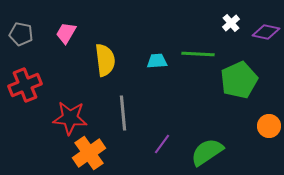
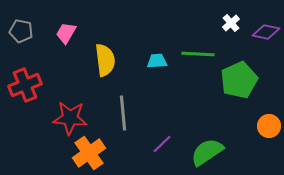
gray pentagon: moved 3 px up
purple line: rotated 10 degrees clockwise
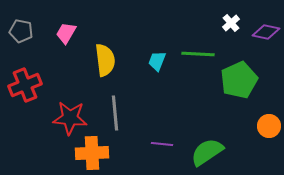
cyan trapezoid: rotated 65 degrees counterclockwise
gray line: moved 8 px left
purple line: rotated 50 degrees clockwise
orange cross: moved 3 px right; rotated 32 degrees clockwise
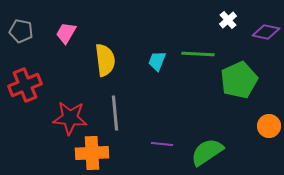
white cross: moved 3 px left, 3 px up
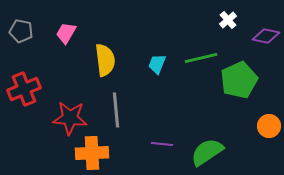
purple diamond: moved 4 px down
green line: moved 3 px right, 4 px down; rotated 16 degrees counterclockwise
cyan trapezoid: moved 3 px down
red cross: moved 1 px left, 4 px down
gray line: moved 1 px right, 3 px up
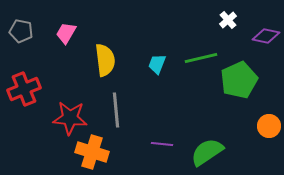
orange cross: moved 1 px up; rotated 20 degrees clockwise
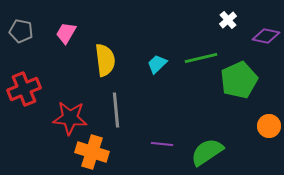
cyan trapezoid: rotated 25 degrees clockwise
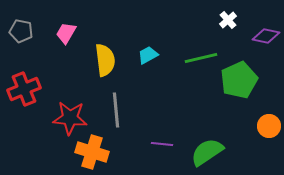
cyan trapezoid: moved 9 px left, 9 px up; rotated 15 degrees clockwise
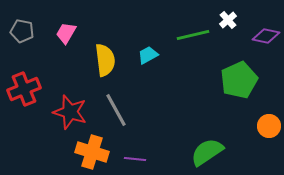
gray pentagon: moved 1 px right
green line: moved 8 px left, 23 px up
gray line: rotated 24 degrees counterclockwise
red star: moved 6 px up; rotated 12 degrees clockwise
purple line: moved 27 px left, 15 px down
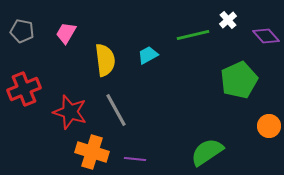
purple diamond: rotated 36 degrees clockwise
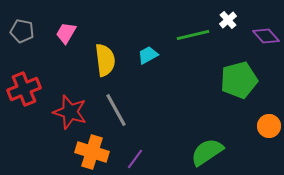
green pentagon: rotated 9 degrees clockwise
purple line: rotated 60 degrees counterclockwise
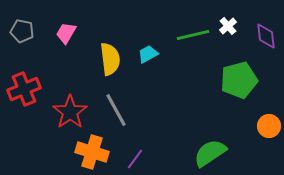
white cross: moved 6 px down
purple diamond: rotated 36 degrees clockwise
cyan trapezoid: moved 1 px up
yellow semicircle: moved 5 px right, 1 px up
red star: rotated 20 degrees clockwise
green semicircle: moved 3 px right, 1 px down
